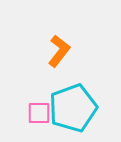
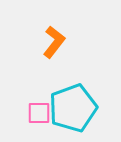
orange L-shape: moved 5 px left, 9 px up
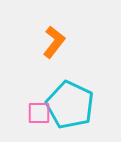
cyan pentagon: moved 3 px left, 3 px up; rotated 27 degrees counterclockwise
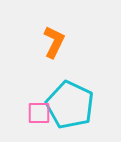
orange L-shape: rotated 12 degrees counterclockwise
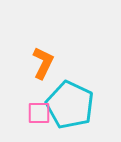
orange L-shape: moved 11 px left, 21 px down
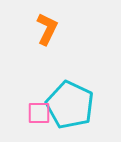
orange L-shape: moved 4 px right, 34 px up
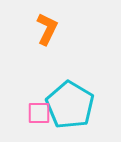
cyan pentagon: rotated 6 degrees clockwise
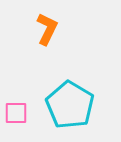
pink square: moved 23 px left
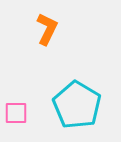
cyan pentagon: moved 7 px right
